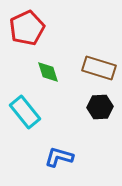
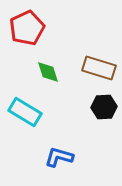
black hexagon: moved 4 px right
cyan rectangle: rotated 20 degrees counterclockwise
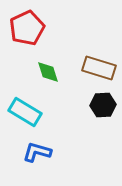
black hexagon: moved 1 px left, 2 px up
blue L-shape: moved 22 px left, 5 px up
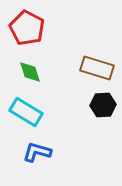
red pentagon: rotated 20 degrees counterclockwise
brown rectangle: moved 2 px left
green diamond: moved 18 px left
cyan rectangle: moved 1 px right
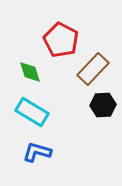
red pentagon: moved 34 px right, 12 px down
brown rectangle: moved 4 px left, 1 px down; rotated 64 degrees counterclockwise
cyan rectangle: moved 6 px right
